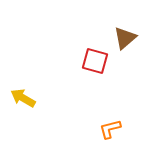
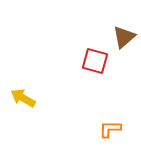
brown triangle: moved 1 px left, 1 px up
orange L-shape: rotated 15 degrees clockwise
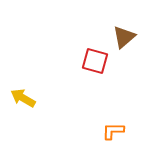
orange L-shape: moved 3 px right, 2 px down
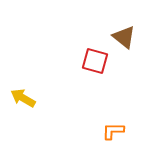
brown triangle: rotated 40 degrees counterclockwise
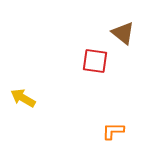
brown triangle: moved 1 px left, 4 px up
red square: rotated 8 degrees counterclockwise
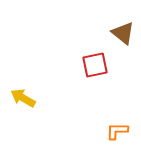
red square: moved 4 px down; rotated 20 degrees counterclockwise
orange L-shape: moved 4 px right
